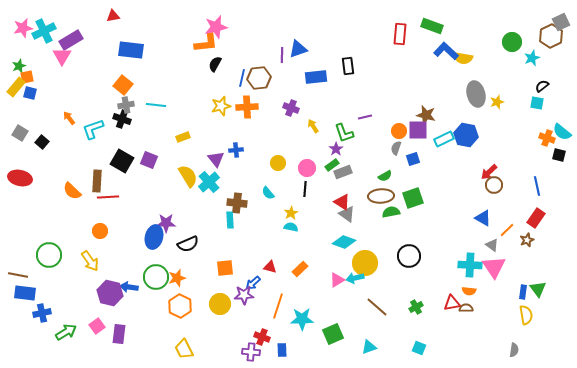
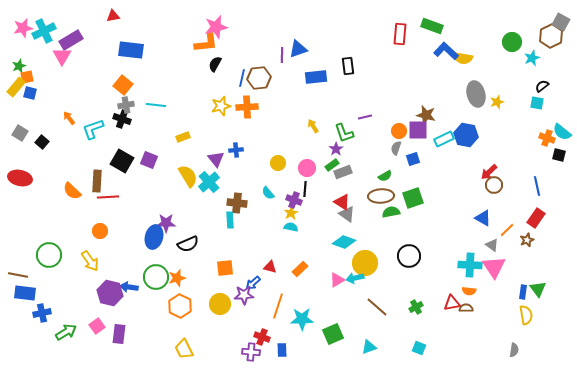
gray square at (561, 22): rotated 36 degrees counterclockwise
purple cross at (291, 108): moved 3 px right, 92 px down
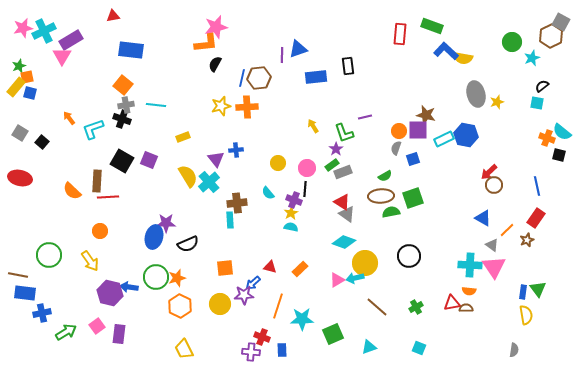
brown cross at (237, 203): rotated 12 degrees counterclockwise
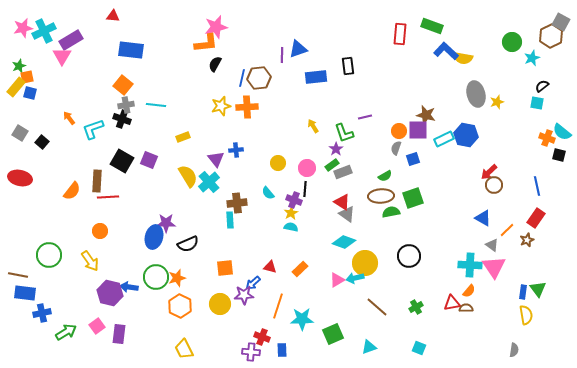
red triangle at (113, 16): rotated 16 degrees clockwise
orange semicircle at (72, 191): rotated 96 degrees counterclockwise
orange semicircle at (469, 291): rotated 56 degrees counterclockwise
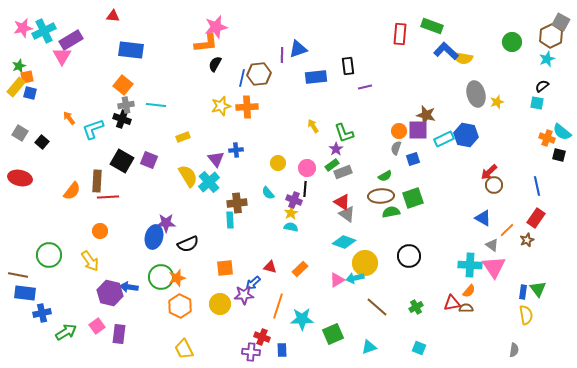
cyan star at (532, 58): moved 15 px right, 1 px down
brown hexagon at (259, 78): moved 4 px up
purple line at (365, 117): moved 30 px up
green circle at (156, 277): moved 5 px right
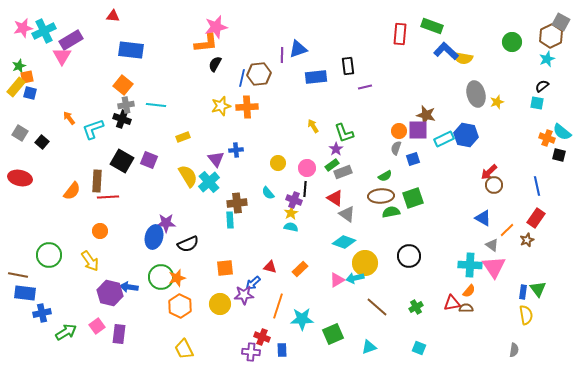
red triangle at (342, 202): moved 7 px left, 4 px up
